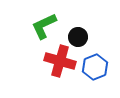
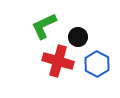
red cross: moved 2 px left
blue hexagon: moved 2 px right, 3 px up; rotated 10 degrees counterclockwise
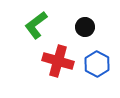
green L-shape: moved 8 px left, 1 px up; rotated 12 degrees counterclockwise
black circle: moved 7 px right, 10 px up
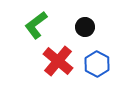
red cross: rotated 24 degrees clockwise
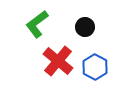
green L-shape: moved 1 px right, 1 px up
blue hexagon: moved 2 px left, 3 px down
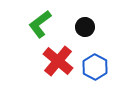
green L-shape: moved 3 px right
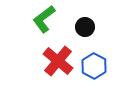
green L-shape: moved 4 px right, 5 px up
blue hexagon: moved 1 px left, 1 px up
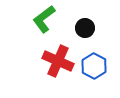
black circle: moved 1 px down
red cross: rotated 16 degrees counterclockwise
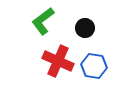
green L-shape: moved 1 px left, 2 px down
blue hexagon: rotated 20 degrees counterclockwise
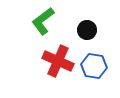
black circle: moved 2 px right, 2 px down
